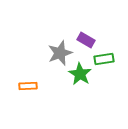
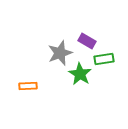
purple rectangle: moved 1 px right, 1 px down
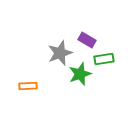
purple rectangle: moved 1 px up
green star: rotated 20 degrees clockwise
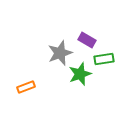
orange rectangle: moved 2 px left, 1 px down; rotated 18 degrees counterclockwise
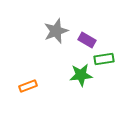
gray star: moved 4 px left, 22 px up
green star: moved 1 px right, 1 px down; rotated 15 degrees clockwise
orange rectangle: moved 2 px right, 1 px up
